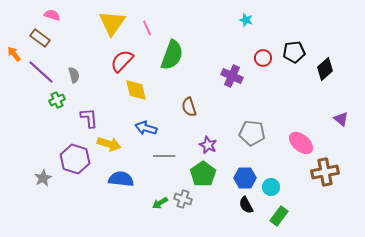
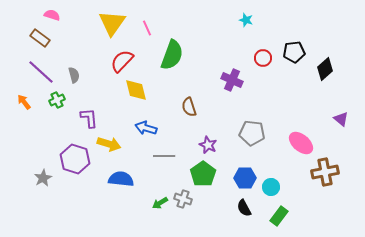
orange arrow: moved 10 px right, 48 px down
purple cross: moved 4 px down
black semicircle: moved 2 px left, 3 px down
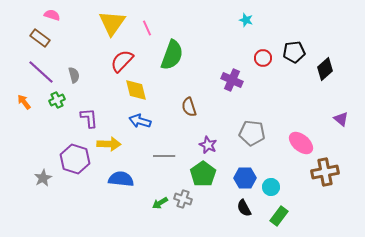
blue arrow: moved 6 px left, 7 px up
yellow arrow: rotated 15 degrees counterclockwise
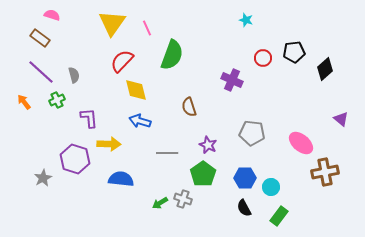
gray line: moved 3 px right, 3 px up
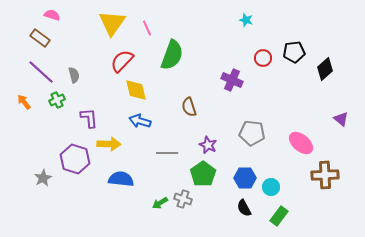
brown cross: moved 3 px down; rotated 8 degrees clockwise
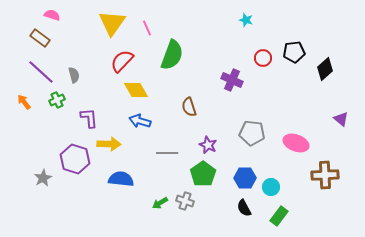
yellow diamond: rotated 15 degrees counterclockwise
pink ellipse: moved 5 px left; rotated 20 degrees counterclockwise
gray cross: moved 2 px right, 2 px down
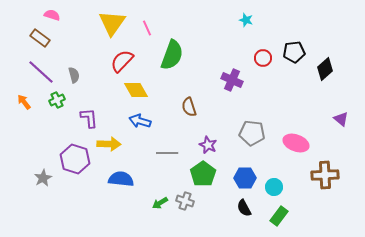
cyan circle: moved 3 px right
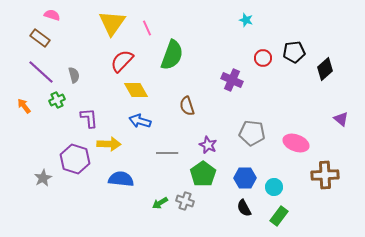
orange arrow: moved 4 px down
brown semicircle: moved 2 px left, 1 px up
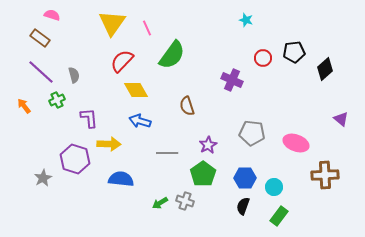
green semicircle: rotated 16 degrees clockwise
purple star: rotated 18 degrees clockwise
black semicircle: moved 1 px left, 2 px up; rotated 48 degrees clockwise
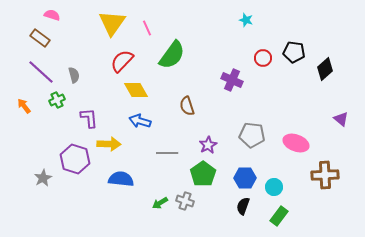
black pentagon: rotated 15 degrees clockwise
gray pentagon: moved 2 px down
